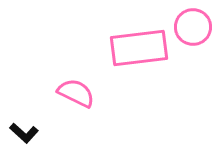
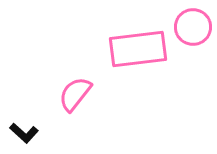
pink rectangle: moved 1 px left, 1 px down
pink semicircle: moved 1 px left, 1 px down; rotated 78 degrees counterclockwise
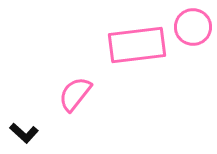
pink rectangle: moved 1 px left, 4 px up
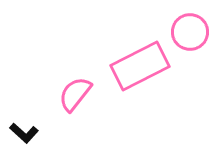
pink circle: moved 3 px left, 5 px down
pink rectangle: moved 3 px right, 21 px down; rotated 20 degrees counterclockwise
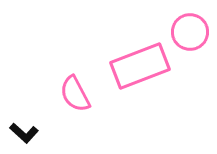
pink rectangle: rotated 6 degrees clockwise
pink semicircle: rotated 66 degrees counterclockwise
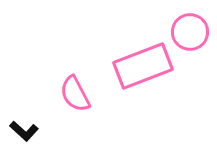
pink rectangle: moved 3 px right
black L-shape: moved 2 px up
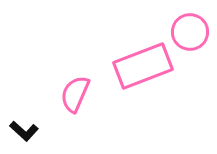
pink semicircle: rotated 51 degrees clockwise
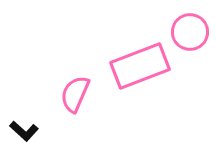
pink rectangle: moved 3 px left
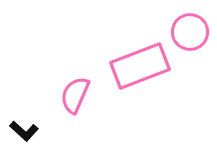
pink semicircle: moved 1 px down
